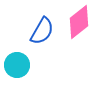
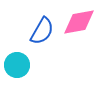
pink diamond: rotated 28 degrees clockwise
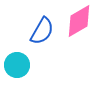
pink diamond: moved 1 px up; rotated 20 degrees counterclockwise
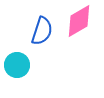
blue semicircle: rotated 12 degrees counterclockwise
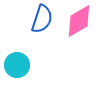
blue semicircle: moved 12 px up
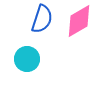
cyan circle: moved 10 px right, 6 px up
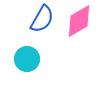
blue semicircle: rotated 12 degrees clockwise
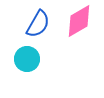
blue semicircle: moved 4 px left, 5 px down
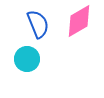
blue semicircle: rotated 52 degrees counterclockwise
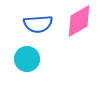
blue semicircle: rotated 108 degrees clockwise
